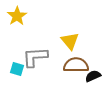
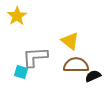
yellow triangle: rotated 12 degrees counterclockwise
cyan square: moved 4 px right, 3 px down
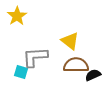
black semicircle: moved 1 px up
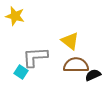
yellow star: moved 2 px left; rotated 24 degrees counterclockwise
cyan square: rotated 16 degrees clockwise
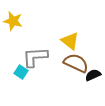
yellow star: moved 2 px left, 5 px down
brown semicircle: moved 2 px up; rotated 25 degrees clockwise
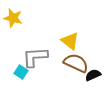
yellow star: moved 3 px up
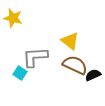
brown semicircle: moved 1 px left, 2 px down
cyan square: moved 1 px left, 1 px down
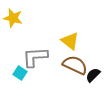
black semicircle: rotated 21 degrees counterclockwise
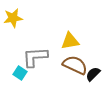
yellow star: rotated 24 degrees counterclockwise
yellow triangle: rotated 48 degrees counterclockwise
black semicircle: moved 1 px up
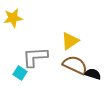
yellow triangle: rotated 24 degrees counterclockwise
black semicircle: rotated 63 degrees clockwise
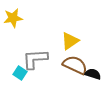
gray L-shape: moved 2 px down
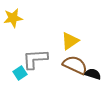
cyan square: rotated 24 degrees clockwise
